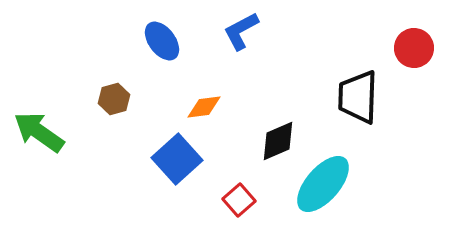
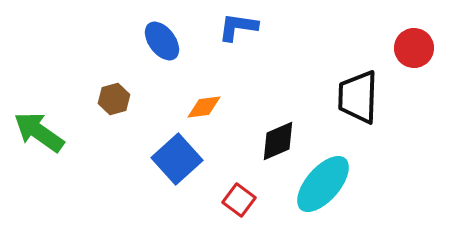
blue L-shape: moved 3 px left, 4 px up; rotated 36 degrees clockwise
red square: rotated 12 degrees counterclockwise
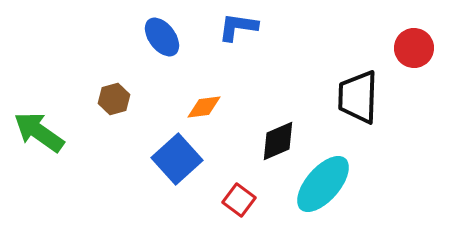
blue ellipse: moved 4 px up
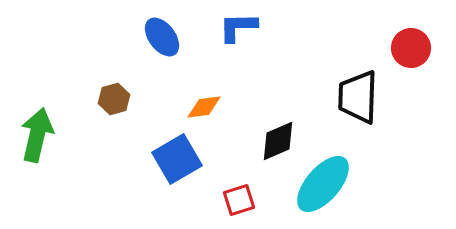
blue L-shape: rotated 9 degrees counterclockwise
red circle: moved 3 px left
green arrow: moved 2 px left, 3 px down; rotated 68 degrees clockwise
blue square: rotated 12 degrees clockwise
red square: rotated 36 degrees clockwise
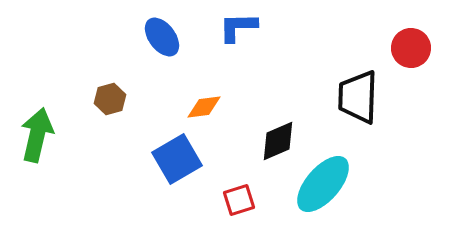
brown hexagon: moved 4 px left
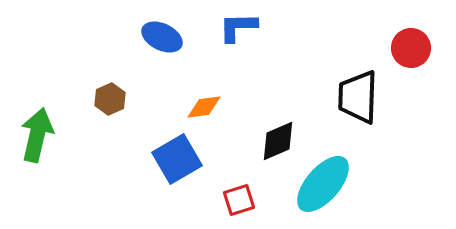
blue ellipse: rotated 27 degrees counterclockwise
brown hexagon: rotated 8 degrees counterclockwise
